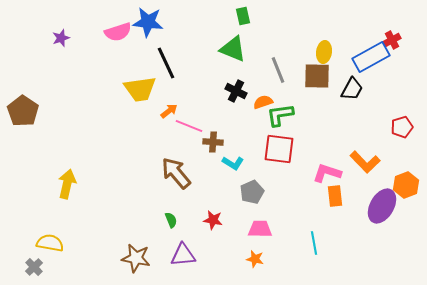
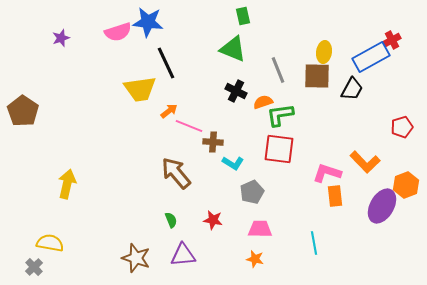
brown star: rotated 8 degrees clockwise
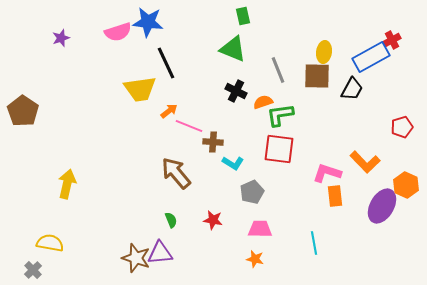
orange hexagon: rotated 15 degrees counterclockwise
purple triangle: moved 23 px left, 2 px up
gray cross: moved 1 px left, 3 px down
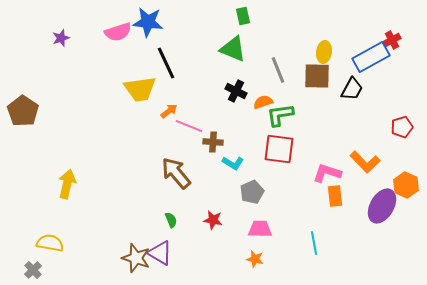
purple triangle: rotated 36 degrees clockwise
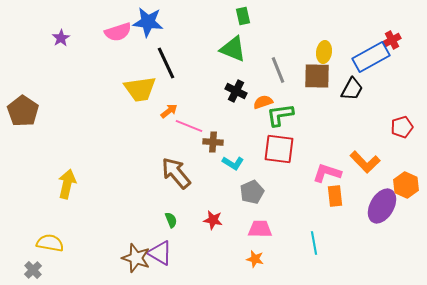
purple star: rotated 12 degrees counterclockwise
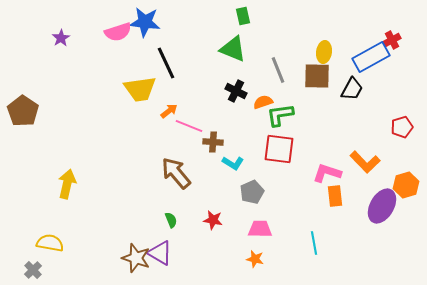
blue star: moved 3 px left
orange hexagon: rotated 20 degrees clockwise
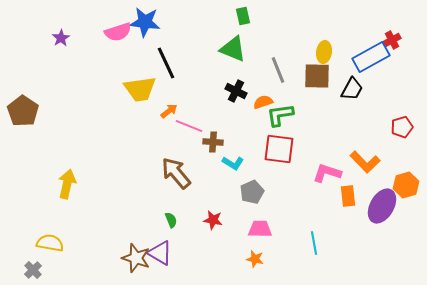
orange rectangle: moved 13 px right
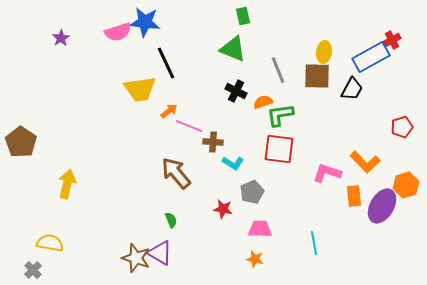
brown pentagon: moved 2 px left, 31 px down
orange rectangle: moved 6 px right
red star: moved 10 px right, 11 px up
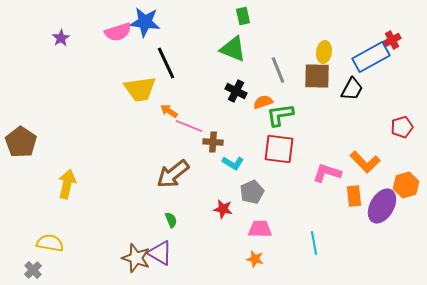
orange arrow: rotated 108 degrees counterclockwise
brown arrow: moved 3 px left, 1 px down; rotated 88 degrees counterclockwise
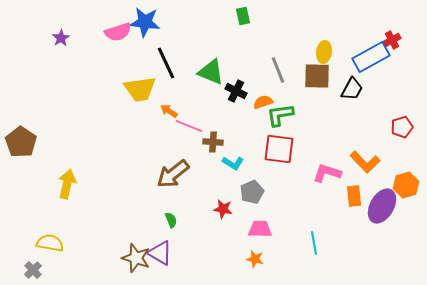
green triangle: moved 22 px left, 23 px down
